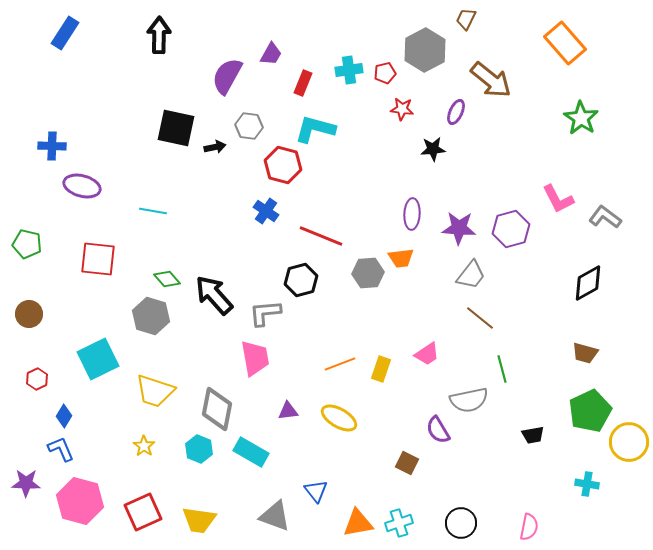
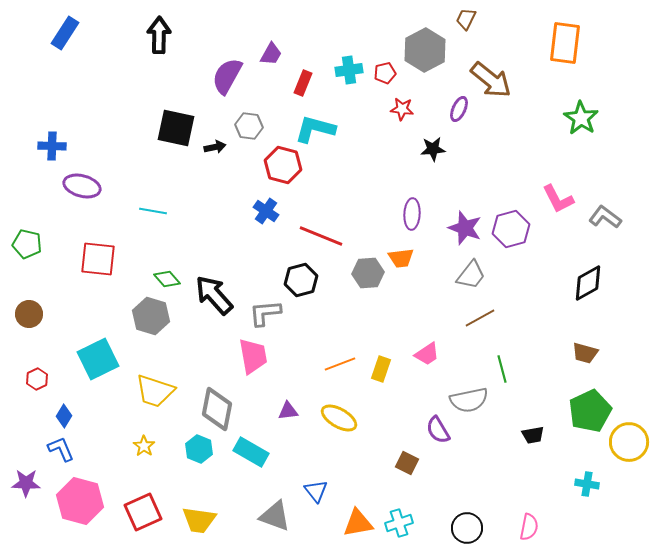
orange rectangle at (565, 43): rotated 48 degrees clockwise
purple ellipse at (456, 112): moved 3 px right, 3 px up
purple star at (459, 228): moved 6 px right; rotated 16 degrees clockwise
brown line at (480, 318): rotated 68 degrees counterclockwise
pink trapezoid at (255, 358): moved 2 px left, 2 px up
black circle at (461, 523): moved 6 px right, 5 px down
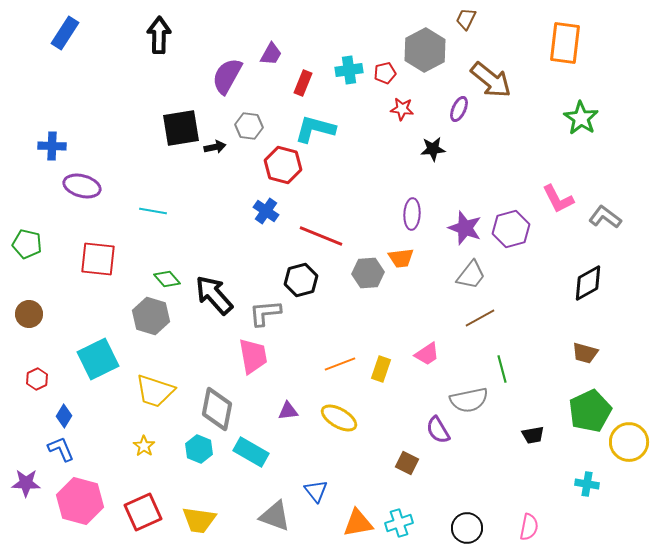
black square at (176, 128): moved 5 px right; rotated 21 degrees counterclockwise
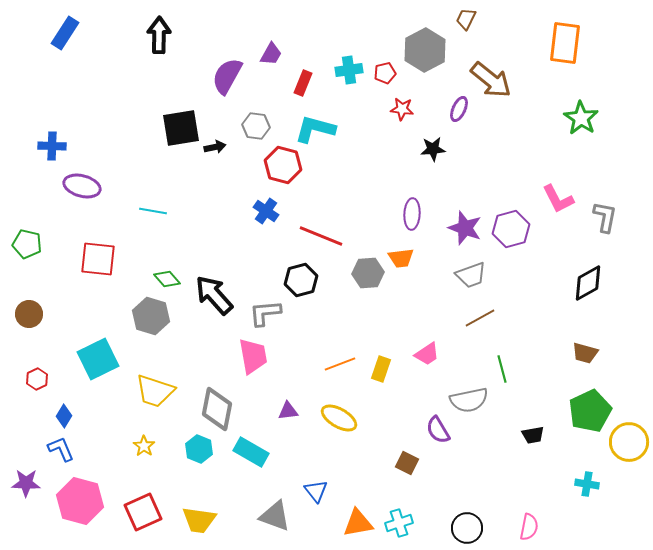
gray hexagon at (249, 126): moved 7 px right
gray L-shape at (605, 217): rotated 64 degrees clockwise
gray trapezoid at (471, 275): rotated 32 degrees clockwise
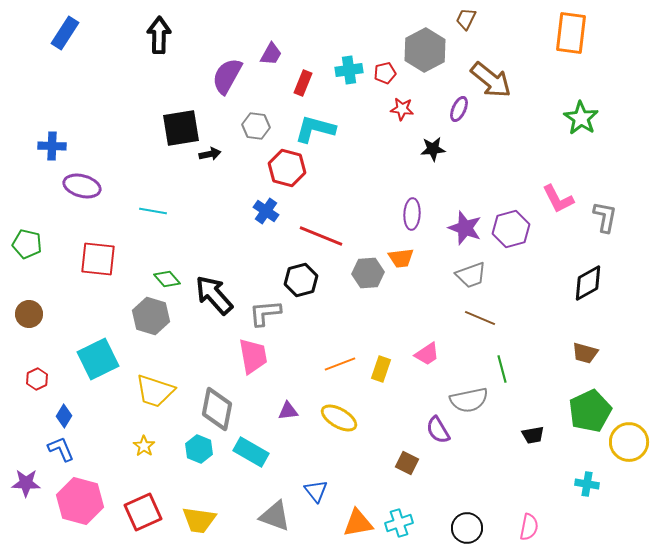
orange rectangle at (565, 43): moved 6 px right, 10 px up
black arrow at (215, 147): moved 5 px left, 7 px down
red hexagon at (283, 165): moved 4 px right, 3 px down
brown line at (480, 318): rotated 52 degrees clockwise
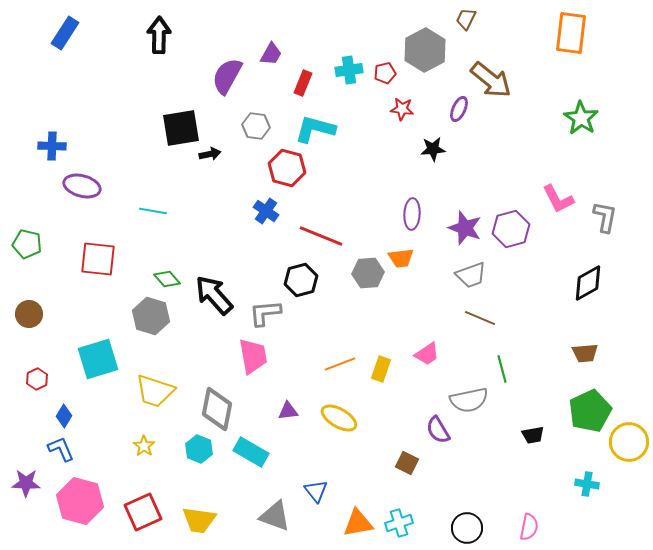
brown trapezoid at (585, 353): rotated 20 degrees counterclockwise
cyan square at (98, 359): rotated 9 degrees clockwise
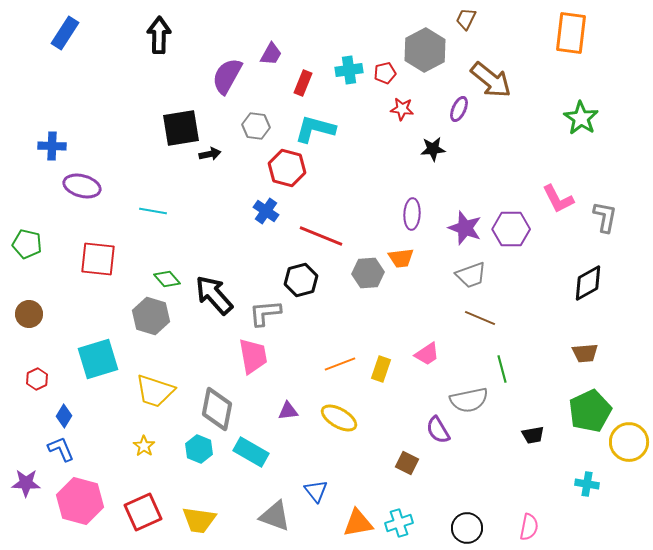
purple hexagon at (511, 229): rotated 15 degrees clockwise
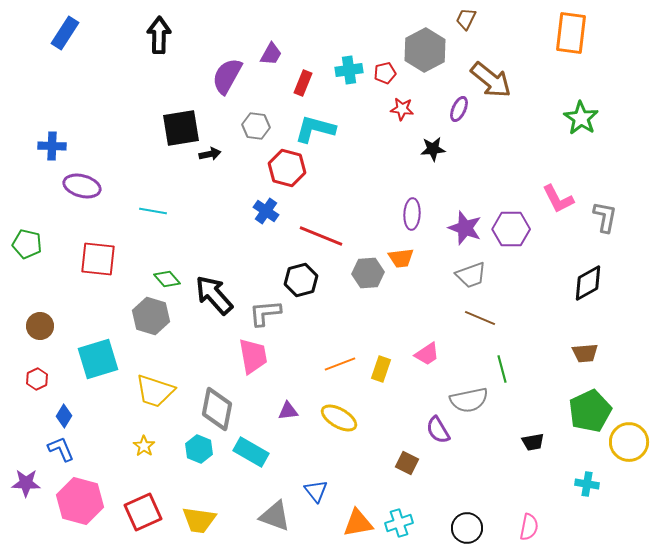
brown circle at (29, 314): moved 11 px right, 12 px down
black trapezoid at (533, 435): moved 7 px down
